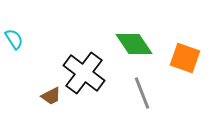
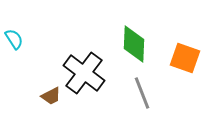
green diamond: rotated 36 degrees clockwise
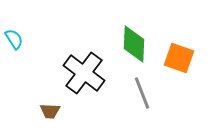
orange square: moved 6 px left
brown trapezoid: moved 1 px left, 15 px down; rotated 30 degrees clockwise
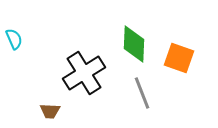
cyan semicircle: rotated 10 degrees clockwise
black cross: rotated 21 degrees clockwise
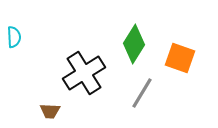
cyan semicircle: moved 2 px up; rotated 20 degrees clockwise
green diamond: rotated 30 degrees clockwise
orange square: moved 1 px right
gray line: rotated 52 degrees clockwise
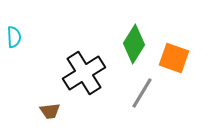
orange square: moved 6 px left
brown trapezoid: rotated 10 degrees counterclockwise
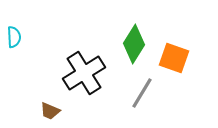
brown trapezoid: rotated 30 degrees clockwise
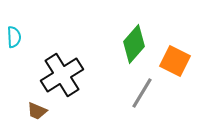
green diamond: rotated 9 degrees clockwise
orange square: moved 1 px right, 3 px down; rotated 8 degrees clockwise
black cross: moved 22 px left, 2 px down
brown trapezoid: moved 13 px left
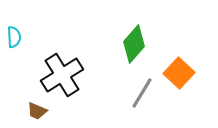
orange square: moved 4 px right, 12 px down; rotated 16 degrees clockwise
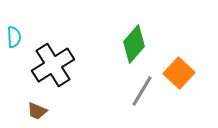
black cross: moved 9 px left, 10 px up
gray line: moved 2 px up
